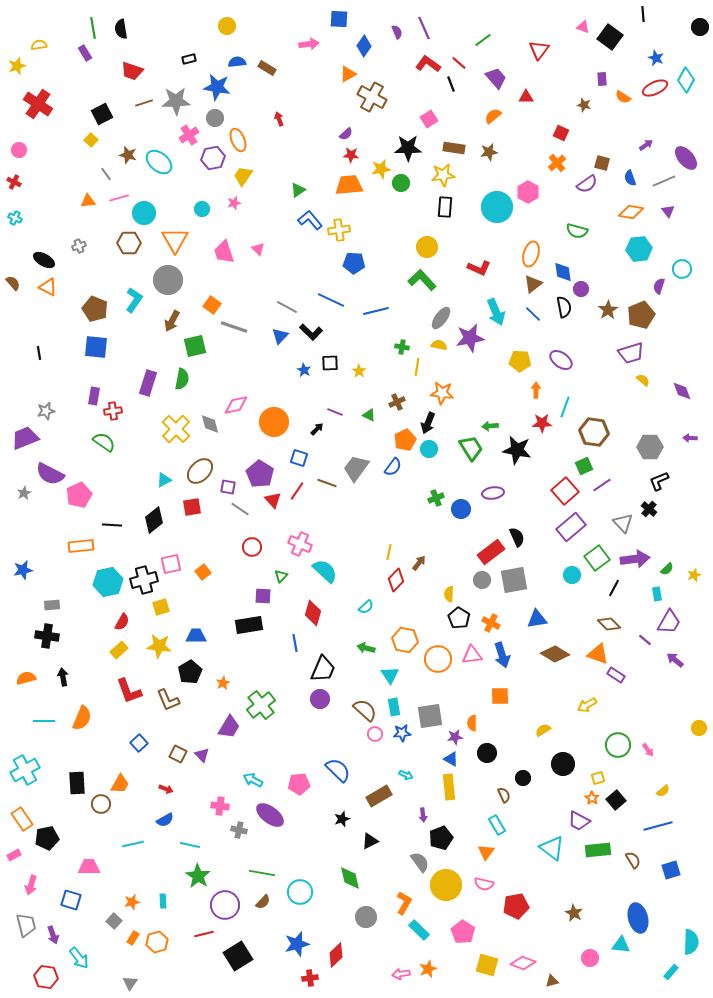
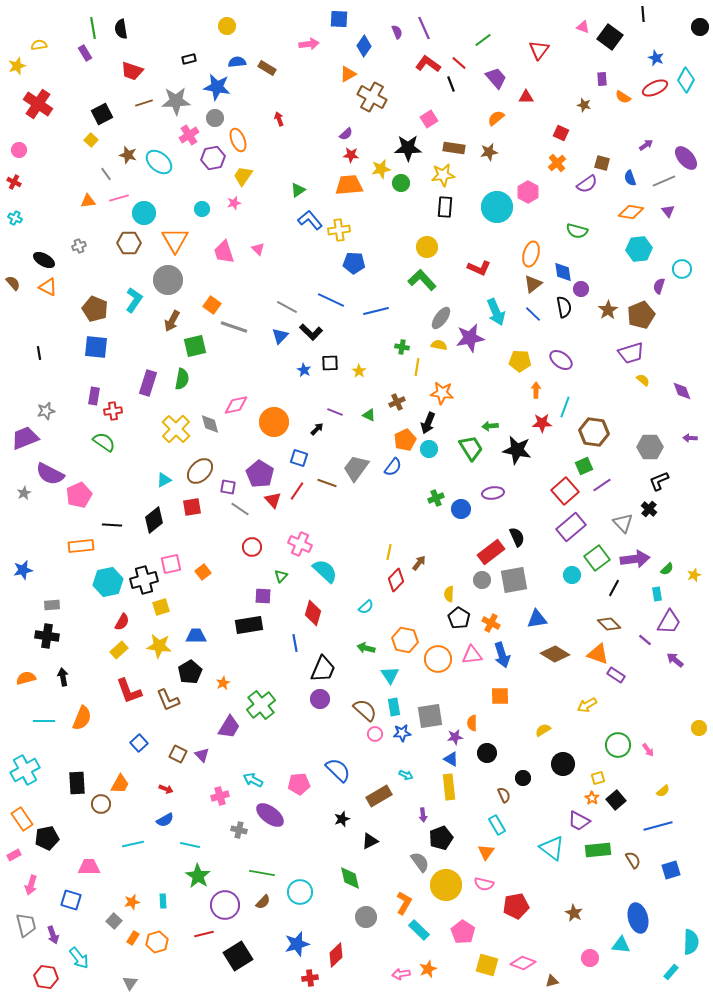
orange semicircle at (493, 116): moved 3 px right, 2 px down
pink cross at (220, 806): moved 10 px up; rotated 24 degrees counterclockwise
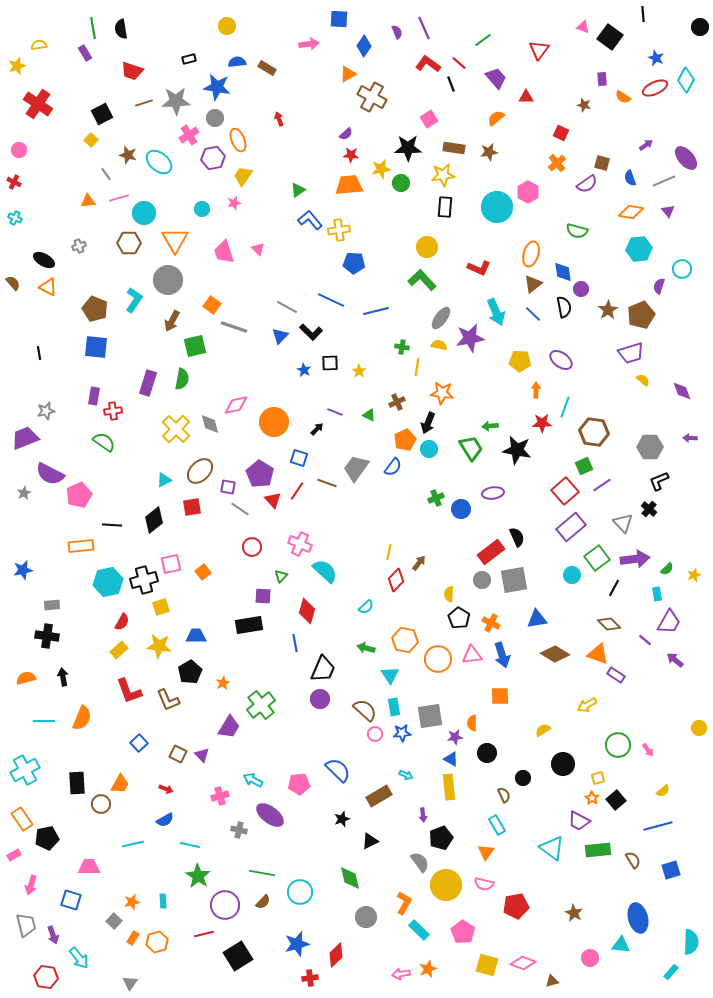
red diamond at (313, 613): moved 6 px left, 2 px up
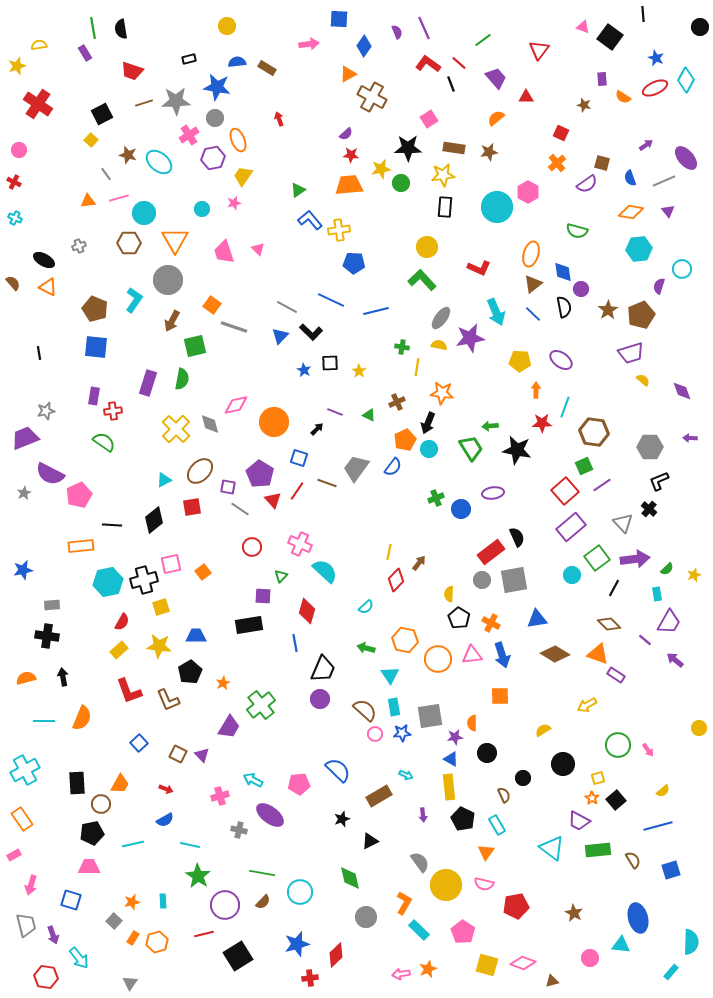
black pentagon at (47, 838): moved 45 px right, 5 px up
black pentagon at (441, 838): moved 22 px right, 19 px up; rotated 25 degrees counterclockwise
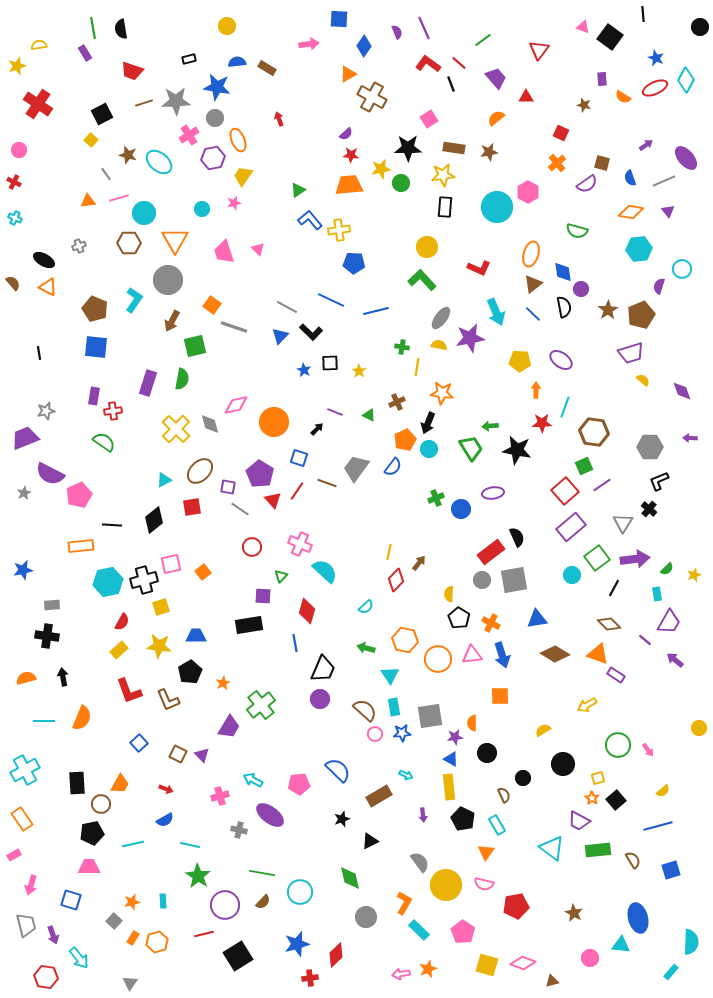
gray triangle at (623, 523): rotated 15 degrees clockwise
